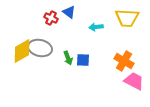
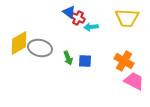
red cross: moved 27 px right
cyan arrow: moved 5 px left
yellow diamond: moved 3 px left, 8 px up
blue square: moved 2 px right, 1 px down
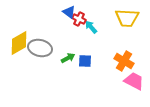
red cross: moved 1 px right, 1 px down
cyan arrow: rotated 56 degrees clockwise
green arrow: rotated 96 degrees counterclockwise
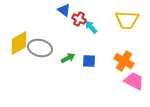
blue triangle: moved 5 px left, 2 px up
yellow trapezoid: moved 2 px down
blue square: moved 4 px right
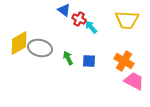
green arrow: rotated 88 degrees counterclockwise
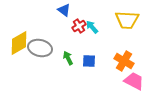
red cross: moved 7 px down; rotated 32 degrees clockwise
cyan arrow: moved 1 px right
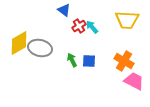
green arrow: moved 4 px right, 2 px down
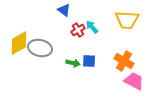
red cross: moved 1 px left, 4 px down
green arrow: moved 1 px right, 3 px down; rotated 128 degrees clockwise
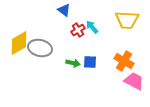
blue square: moved 1 px right, 1 px down
